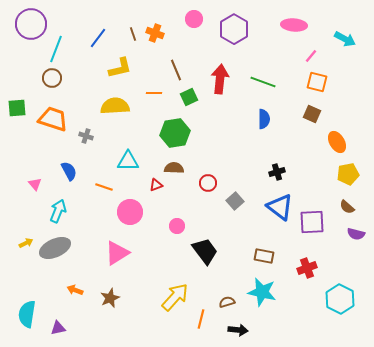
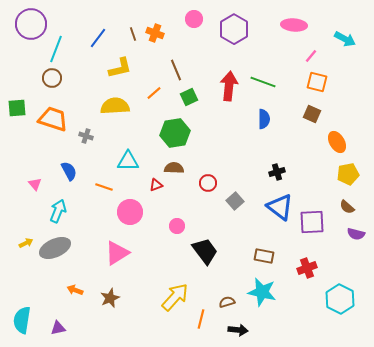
red arrow at (220, 79): moved 9 px right, 7 px down
orange line at (154, 93): rotated 42 degrees counterclockwise
cyan semicircle at (27, 314): moved 5 px left, 6 px down
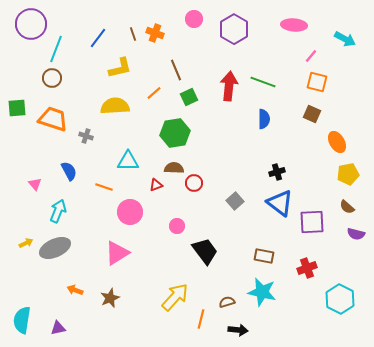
red circle at (208, 183): moved 14 px left
blue triangle at (280, 207): moved 4 px up
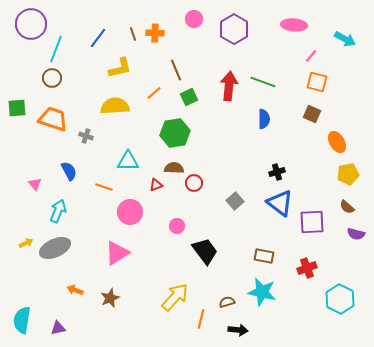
orange cross at (155, 33): rotated 18 degrees counterclockwise
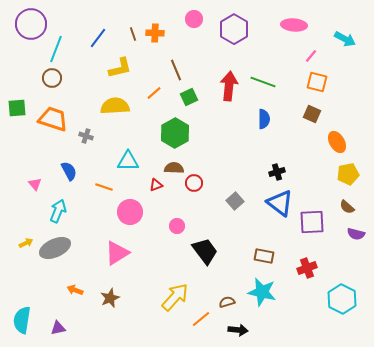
green hexagon at (175, 133): rotated 20 degrees counterclockwise
cyan hexagon at (340, 299): moved 2 px right
orange line at (201, 319): rotated 36 degrees clockwise
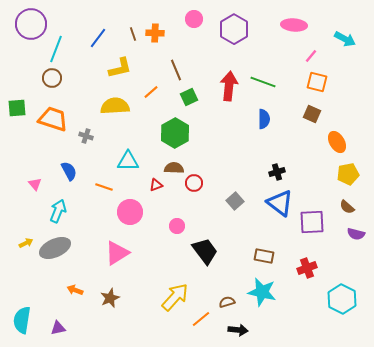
orange line at (154, 93): moved 3 px left, 1 px up
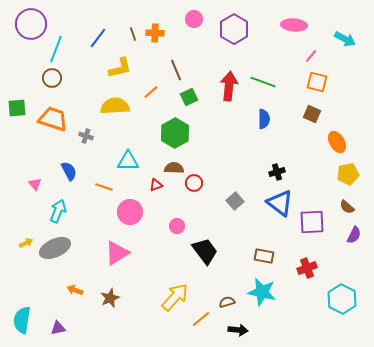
purple semicircle at (356, 234): moved 2 px left, 1 px down; rotated 78 degrees counterclockwise
